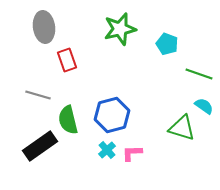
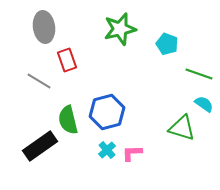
gray line: moved 1 px right, 14 px up; rotated 15 degrees clockwise
cyan semicircle: moved 2 px up
blue hexagon: moved 5 px left, 3 px up
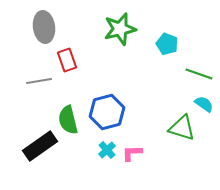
gray line: rotated 40 degrees counterclockwise
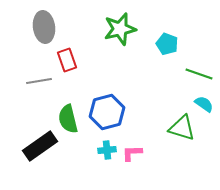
green semicircle: moved 1 px up
cyan cross: rotated 36 degrees clockwise
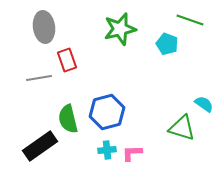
green line: moved 9 px left, 54 px up
gray line: moved 3 px up
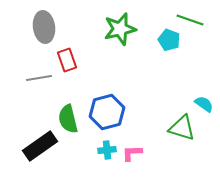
cyan pentagon: moved 2 px right, 4 px up
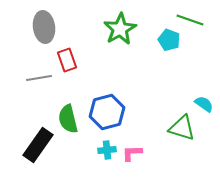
green star: rotated 16 degrees counterclockwise
black rectangle: moved 2 px left, 1 px up; rotated 20 degrees counterclockwise
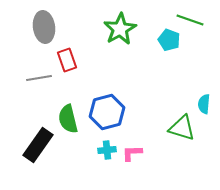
cyan semicircle: rotated 120 degrees counterclockwise
